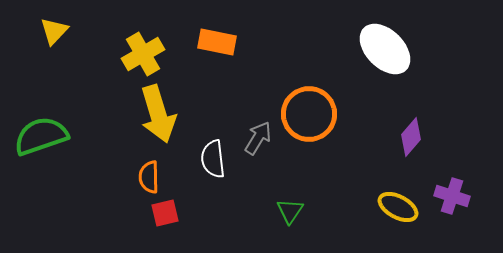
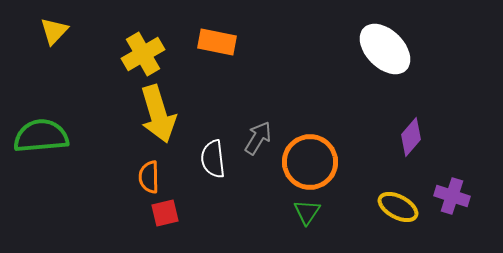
orange circle: moved 1 px right, 48 px down
green semicircle: rotated 14 degrees clockwise
green triangle: moved 17 px right, 1 px down
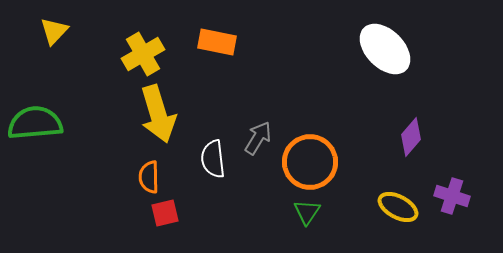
green semicircle: moved 6 px left, 13 px up
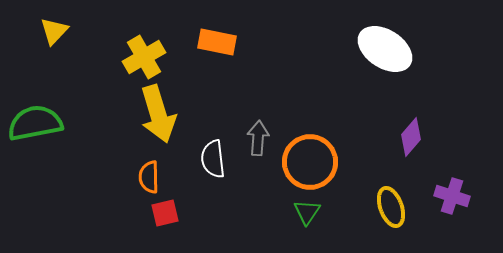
white ellipse: rotated 12 degrees counterclockwise
yellow cross: moved 1 px right, 3 px down
green semicircle: rotated 6 degrees counterclockwise
gray arrow: rotated 28 degrees counterclockwise
yellow ellipse: moved 7 px left; rotated 42 degrees clockwise
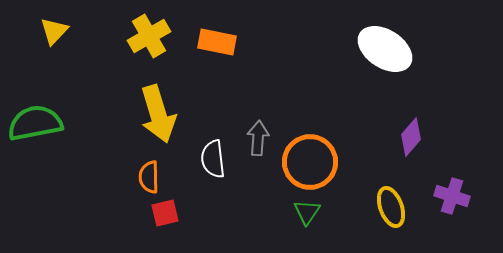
yellow cross: moved 5 px right, 21 px up
